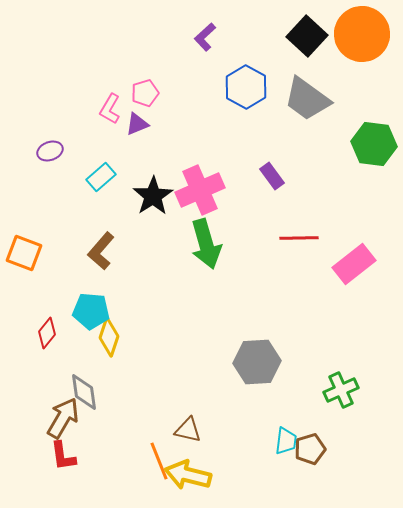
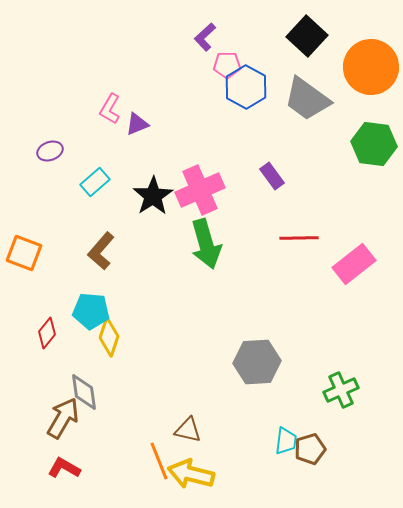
orange circle: moved 9 px right, 33 px down
pink pentagon: moved 82 px right, 28 px up; rotated 16 degrees clockwise
cyan rectangle: moved 6 px left, 5 px down
red L-shape: moved 1 px right, 12 px down; rotated 128 degrees clockwise
yellow arrow: moved 3 px right, 1 px up
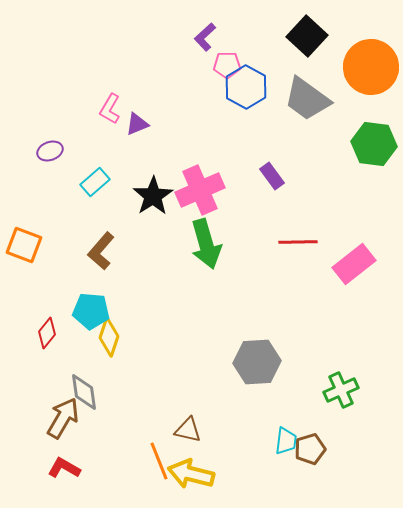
red line: moved 1 px left, 4 px down
orange square: moved 8 px up
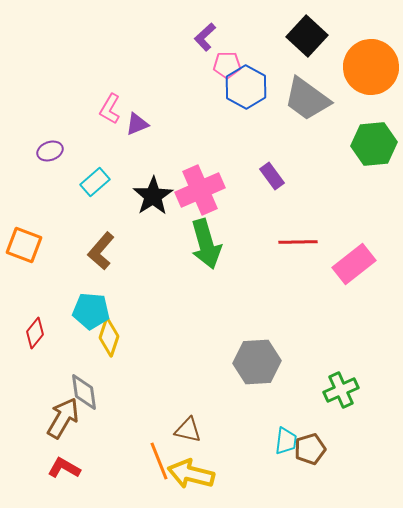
green hexagon: rotated 12 degrees counterclockwise
red diamond: moved 12 px left
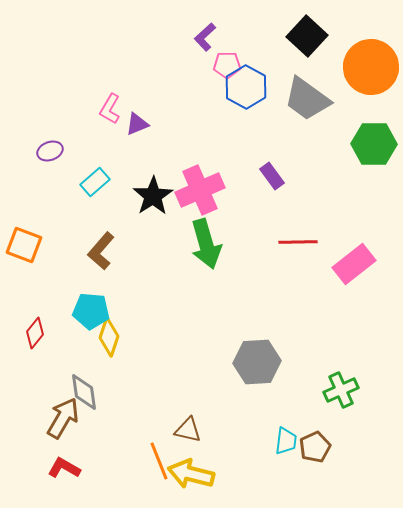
green hexagon: rotated 6 degrees clockwise
brown pentagon: moved 5 px right, 2 px up; rotated 8 degrees counterclockwise
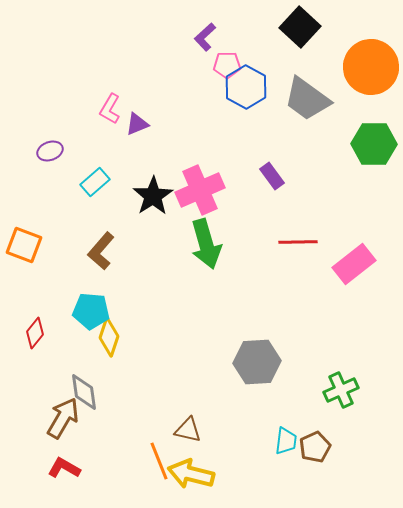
black square: moved 7 px left, 9 px up
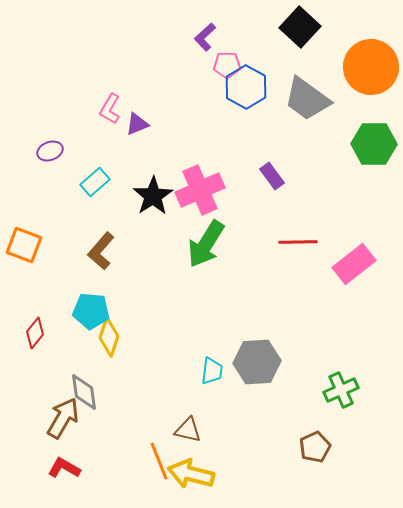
green arrow: rotated 48 degrees clockwise
cyan trapezoid: moved 74 px left, 70 px up
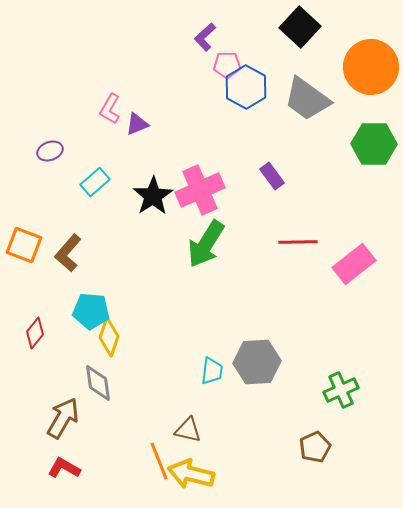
brown L-shape: moved 33 px left, 2 px down
gray diamond: moved 14 px right, 9 px up
